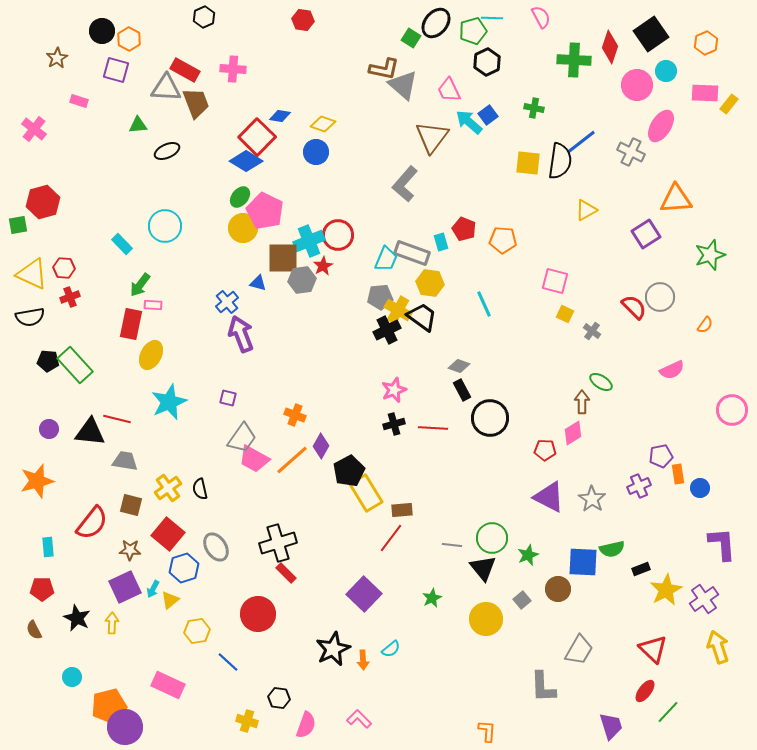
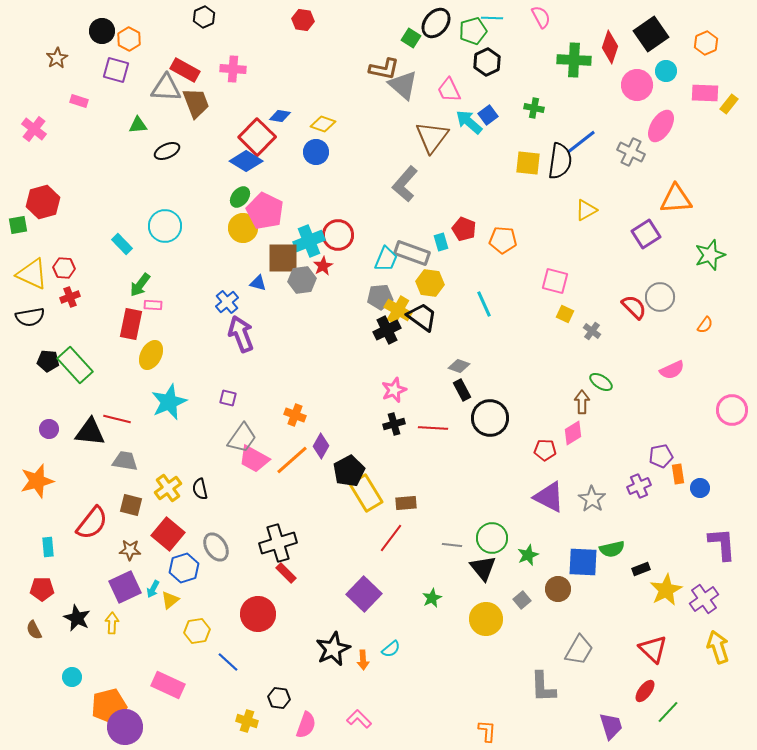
brown rectangle at (402, 510): moved 4 px right, 7 px up
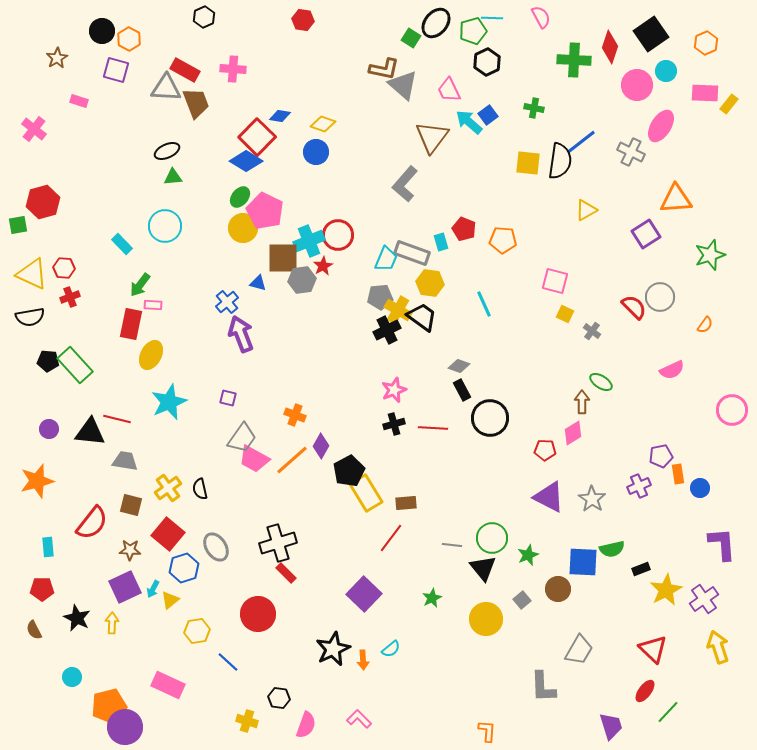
green triangle at (138, 125): moved 35 px right, 52 px down
